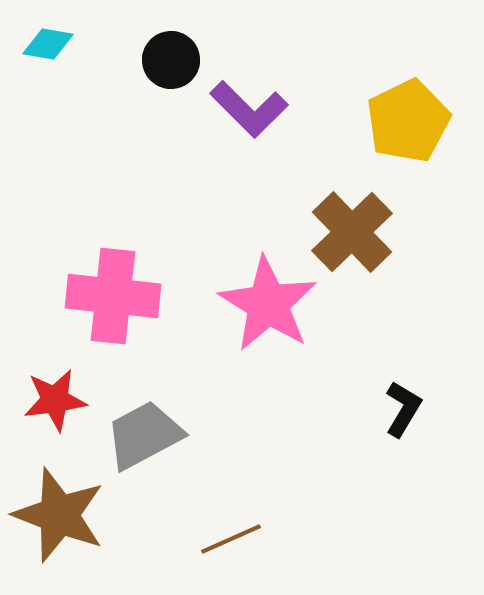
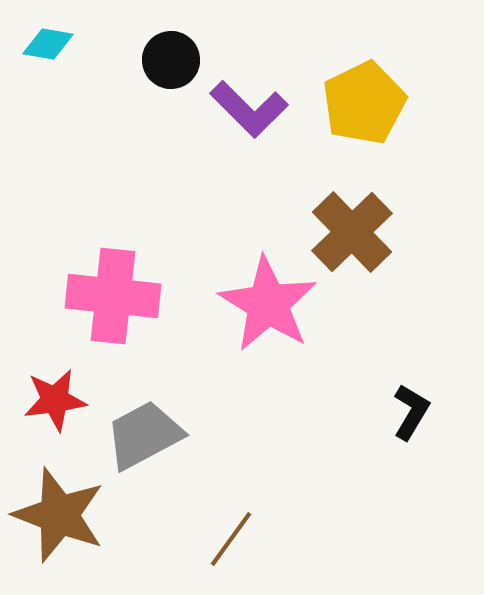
yellow pentagon: moved 44 px left, 18 px up
black L-shape: moved 8 px right, 3 px down
brown line: rotated 30 degrees counterclockwise
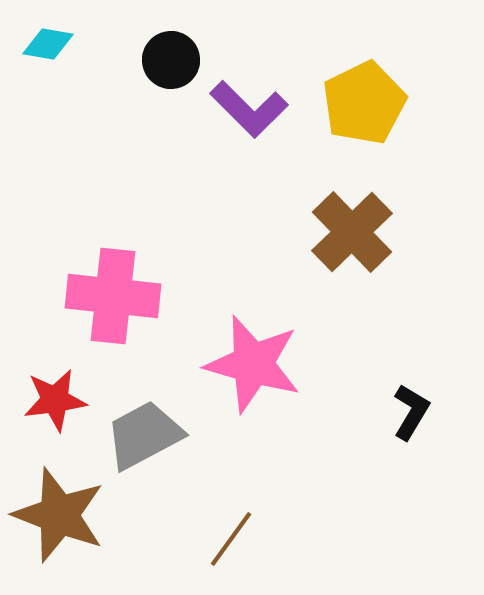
pink star: moved 15 px left, 60 px down; rotated 16 degrees counterclockwise
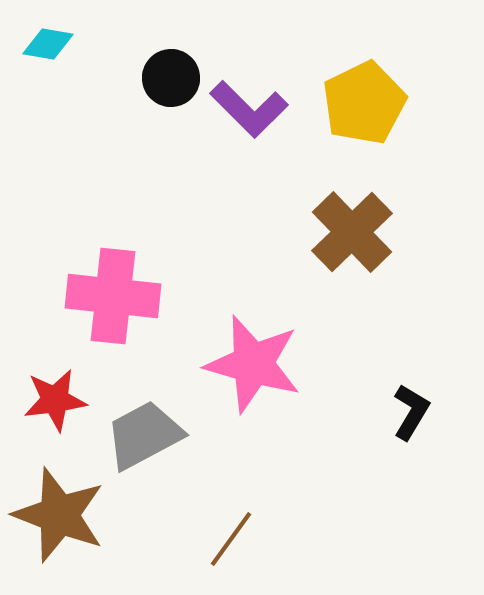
black circle: moved 18 px down
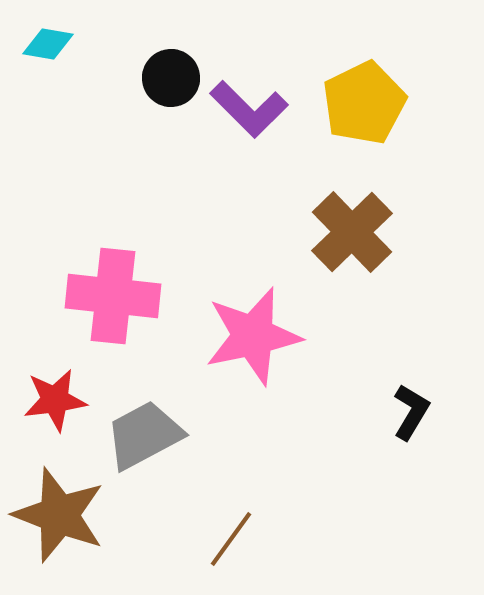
pink star: moved 28 px up; rotated 28 degrees counterclockwise
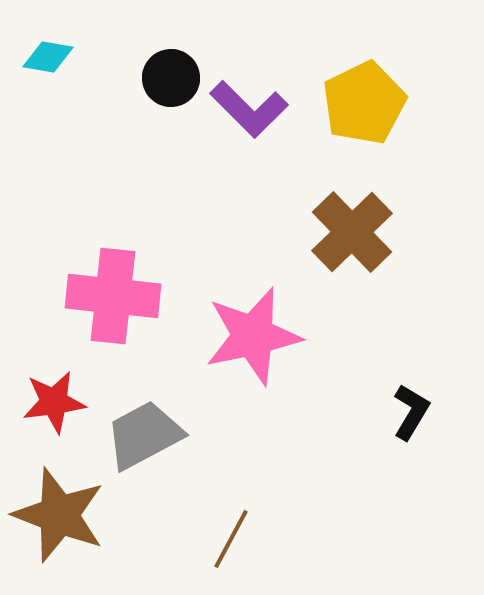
cyan diamond: moved 13 px down
red star: moved 1 px left, 2 px down
brown line: rotated 8 degrees counterclockwise
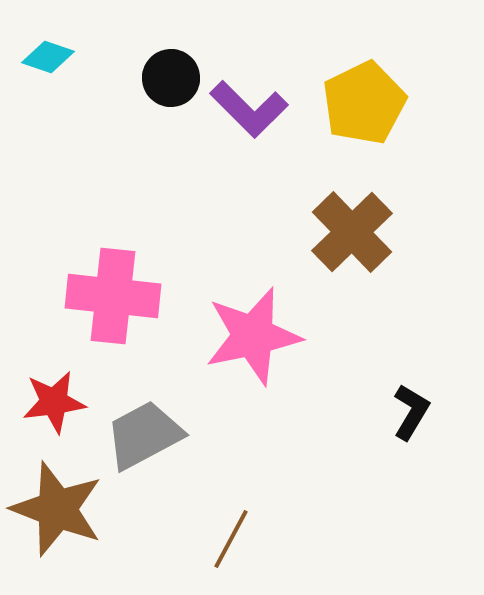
cyan diamond: rotated 9 degrees clockwise
brown star: moved 2 px left, 6 px up
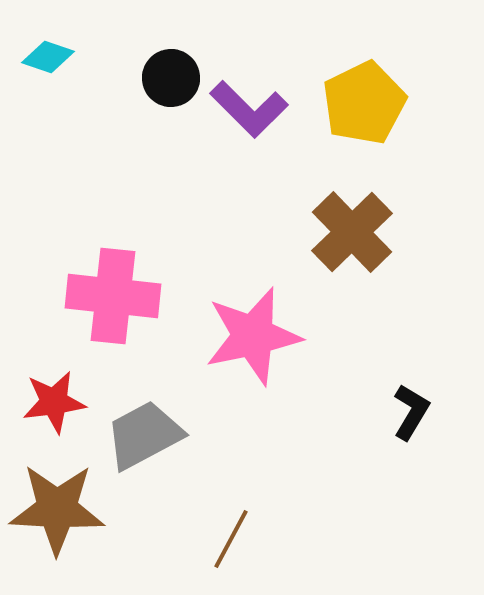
brown star: rotated 18 degrees counterclockwise
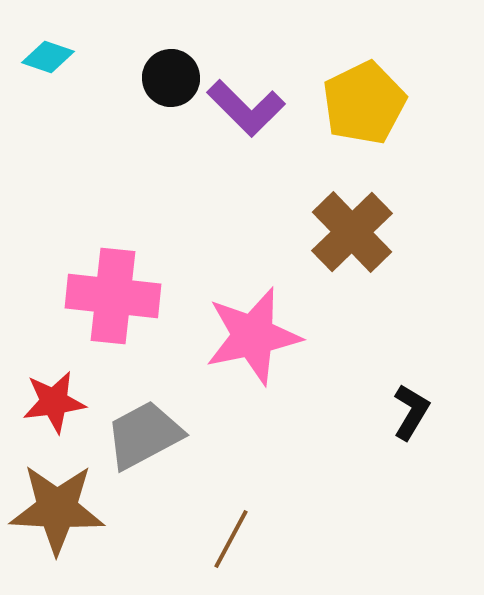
purple L-shape: moved 3 px left, 1 px up
